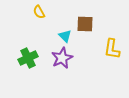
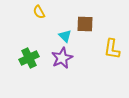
green cross: moved 1 px right
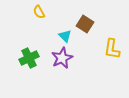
brown square: rotated 30 degrees clockwise
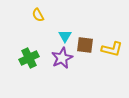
yellow semicircle: moved 1 px left, 3 px down
brown square: moved 21 px down; rotated 24 degrees counterclockwise
cyan triangle: rotated 16 degrees clockwise
yellow L-shape: rotated 85 degrees counterclockwise
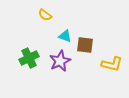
yellow semicircle: moved 7 px right; rotated 24 degrees counterclockwise
cyan triangle: rotated 40 degrees counterclockwise
yellow L-shape: moved 15 px down
purple star: moved 2 px left, 3 px down
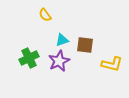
yellow semicircle: rotated 16 degrees clockwise
cyan triangle: moved 3 px left, 4 px down; rotated 40 degrees counterclockwise
purple star: moved 1 px left
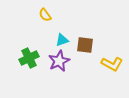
yellow L-shape: rotated 15 degrees clockwise
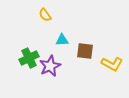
cyan triangle: rotated 16 degrees clockwise
brown square: moved 6 px down
purple star: moved 9 px left, 5 px down
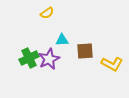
yellow semicircle: moved 2 px right, 2 px up; rotated 88 degrees counterclockwise
brown square: rotated 12 degrees counterclockwise
purple star: moved 1 px left, 7 px up
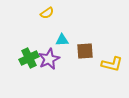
yellow L-shape: rotated 15 degrees counterclockwise
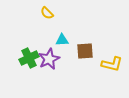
yellow semicircle: rotated 80 degrees clockwise
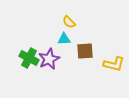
yellow semicircle: moved 22 px right, 9 px down
cyan triangle: moved 2 px right, 1 px up
green cross: rotated 36 degrees counterclockwise
yellow L-shape: moved 2 px right
